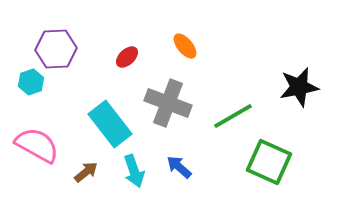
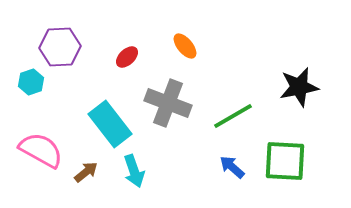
purple hexagon: moved 4 px right, 2 px up
pink semicircle: moved 4 px right, 5 px down
green square: moved 16 px right, 1 px up; rotated 21 degrees counterclockwise
blue arrow: moved 53 px right
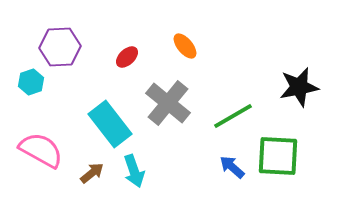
gray cross: rotated 18 degrees clockwise
green square: moved 7 px left, 5 px up
brown arrow: moved 6 px right, 1 px down
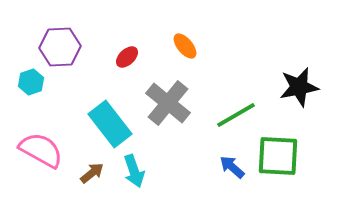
green line: moved 3 px right, 1 px up
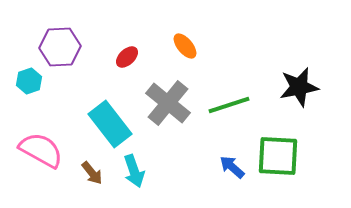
cyan hexagon: moved 2 px left, 1 px up
green line: moved 7 px left, 10 px up; rotated 12 degrees clockwise
brown arrow: rotated 90 degrees clockwise
